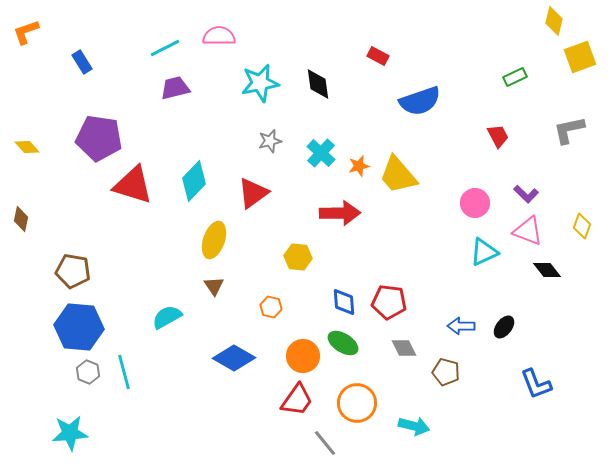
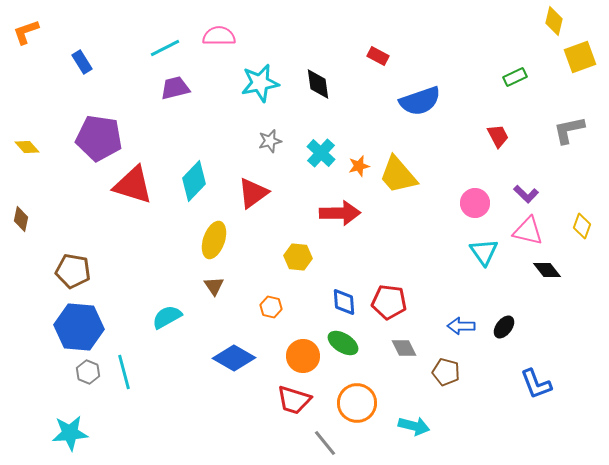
pink triangle at (528, 231): rotated 8 degrees counterclockwise
cyan triangle at (484, 252): rotated 40 degrees counterclockwise
red trapezoid at (297, 400): moved 3 px left; rotated 72 degrees clockwise
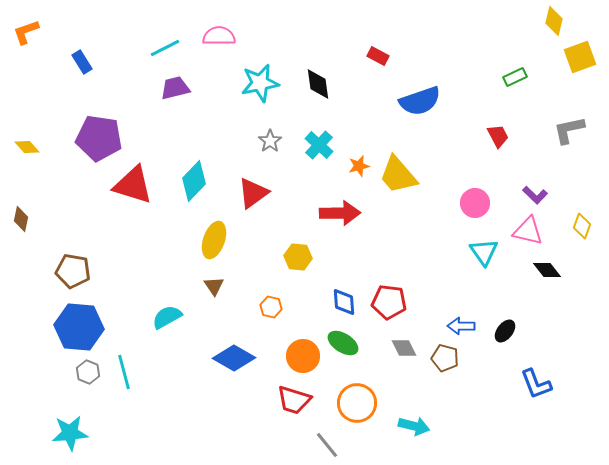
gray star at (270, 141): rotated 20 degrees counterclockwise
cyan cross at (321, 153): moved 2 px left, 8 px up
purple L-shape at (526, 194): moved 9 px right, 1 px down
black ellipse at (504, 327): moved 1 px right, 4 px down
brown pentagon at (446, 372): moved 1 px left, 14 px up
gray line at (325, 443): moved 2 px right, 2 px down
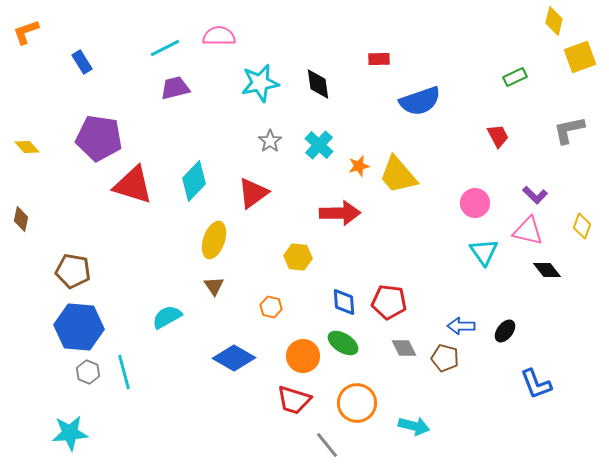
red rectangle at (378, 56): moved 1 px right, 3 px down; rotated 30 degrees counterclockwise
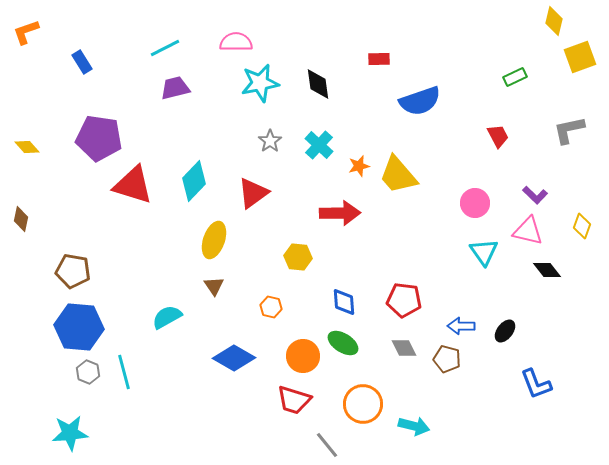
pink semicircle at (219, 36): moved 17 px right, 6 px down
red pentagon at (389, 302): moved 15 px right, 2 px up
brown pentagon at (445, 358): moved 2 px right, 1 px down
orange circle at (357, 403): moved 6 px right, 1 px down
